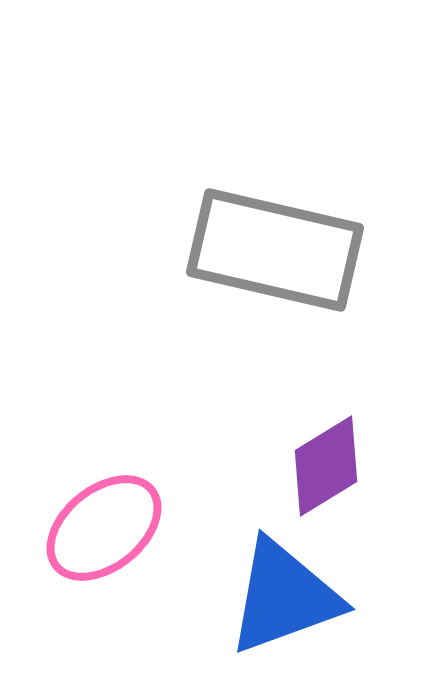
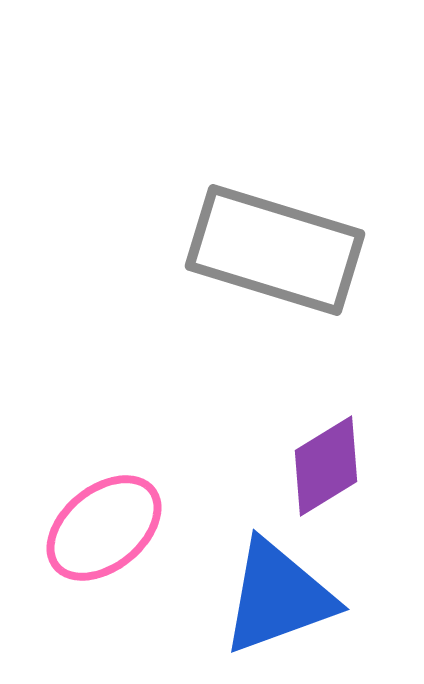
gray rectangle: rotated 4 degrees clockwise
blue triangle: moved 6 px left
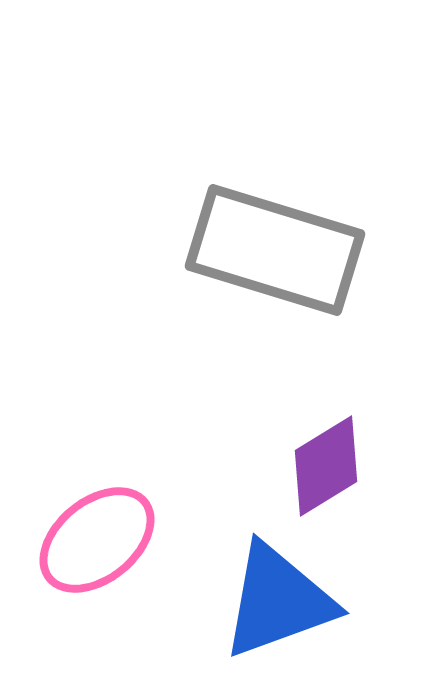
pink ellipse: moved 7 px left, 12 px down
blue triangle: moved 4 px down
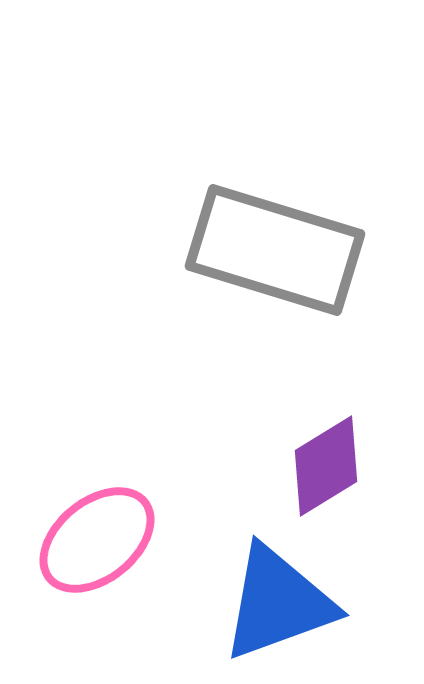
blue triangle: moved 2 px down
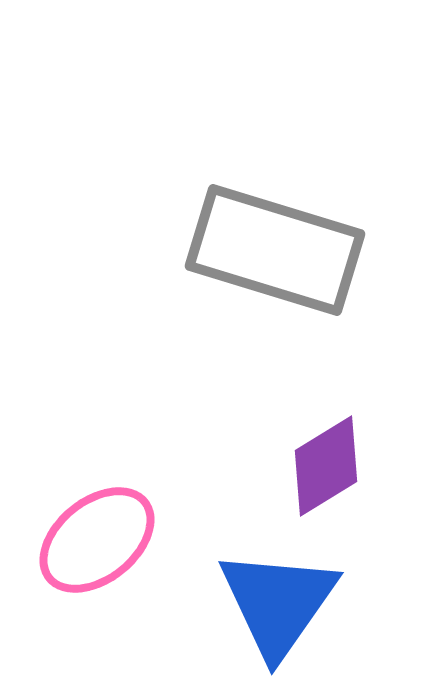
blue triangle: rotated 35 degrees counterclockwise
